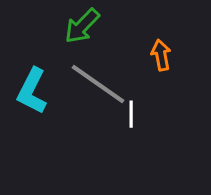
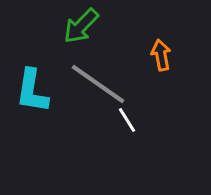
green arrow: moved 1 px left
cyan L-shape: rotated 18 degrees counterclockwise
white line: moved 4 px left, 6 px down; rotated 32 degrees counterclockwise
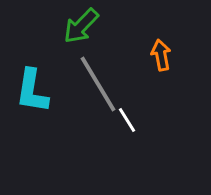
gray line: rotated 24 degrees clockwise
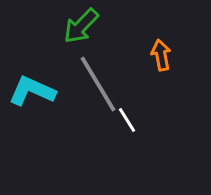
cyan L-shape: rotated 105 degrees clockwise
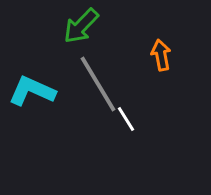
white line: moved 1 px left, 1 px up
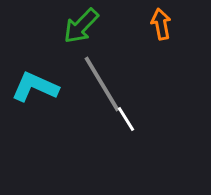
orange arrow: moved 31 px up
gray line: moved 4 px right
cyan L-shape: moved 3 px right, 4 px up
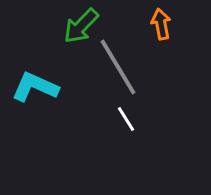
gray line: moved 16 px right, 17 px up
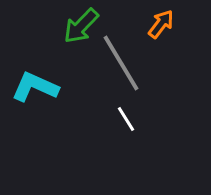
orange arrow: rotated 48 degrees clockwise
gray line: moved 3 px right, 4 px up
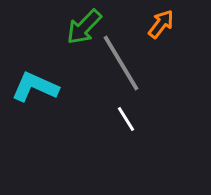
green arrow: moved 3 px right, 1 px down
